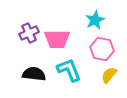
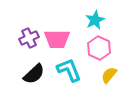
purple cross: moved 5 px down
pink hexagon: moved 3 px left, 1 px up; rotated 15 degrees clockwise
black semicircle: rotated 130 degrees clockwise
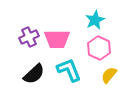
purple cross: moved 1 px up
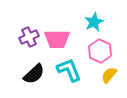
cyan star: moved 1 px left, 2 px down
pink hexagon: moved 1 px right, 3 px down
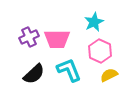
yellow semicircle: rotated 24 degrees clockwise
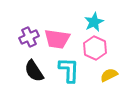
pink trapezoid: rotated 8 degrees clockwise
pink hexagon: moved 5 px left, 3 px up
cyan L-shape: rotated 24 degrees clockwise
black semicircle: moved 3 px up; rotated 100 degrees clockwise
